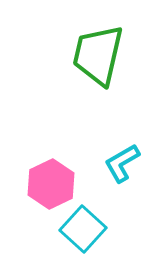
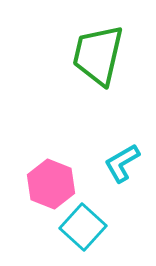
pink hexagon: rotated 12 degrees counterclockwise
cyan square: moved 2 px up
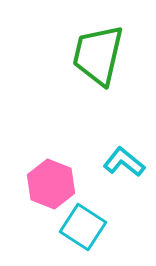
cyan L-shape: moved 2 px right, 1 px up; rotated 69 degrees clockwise
cyan square: rotated 9 degrees counterclockwise
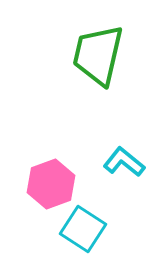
pink hexagon: rotated 18 degrees clockwise
cyan square: moved 2 px down
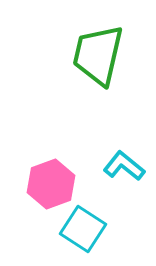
cyan L-shape: moved 4 px down
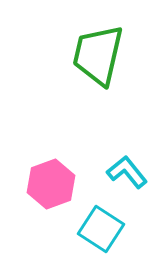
cyan L-shape: moved 3 px right, 6 px down; rotated 12 degrees clockwise
cyan square: moved 18 px right
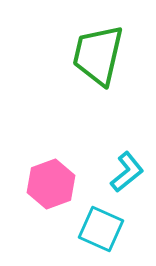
cyan L-shape: rotated 90 degrees clockwise
cyan square: rotated 9 degrees counterclockwise
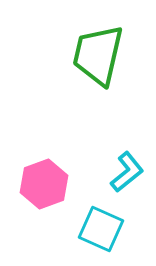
pink hexagon: moved 7 px left
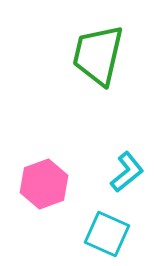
cyan square: moved 6 px right, 5 px down
